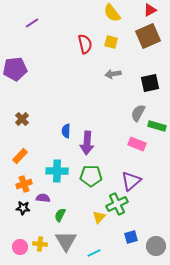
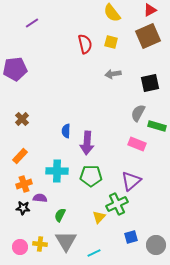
purple semicircle: moved 3 px left
gray circle: moved 1 px up
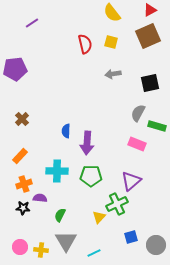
yellow cross: moved 1 px right, 6 px down
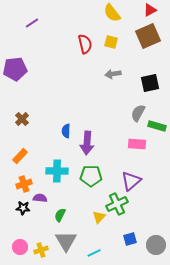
pink rectangle: rotated 18 degrees counterclockwise
blue square: moved 1 px left, 2 px down
yellow cross: rotated 24 degrees counterclockwise
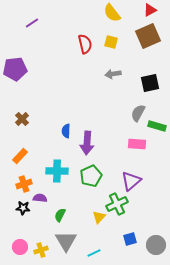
green pentagon: rotated 25 degrees counterclockwise
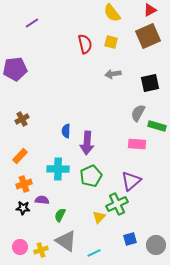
brown cross: rotated 16 degrees clockwise
cyan cross: moved 1 px right, 2 px up
purple semicircle: moved 2 px right, 2 px down
gray triangle: rotated 25 degrees counterclockwise
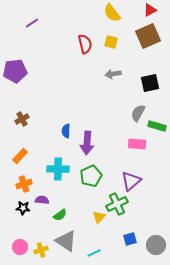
purple pentagon: moved 2 px down
green semicircle: rotated 152 degrees counterclockwise
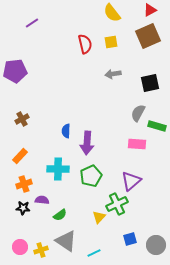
yellow square: rotated 24 degrees counterclockwise
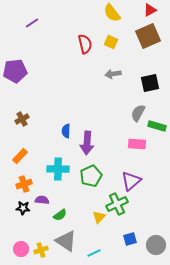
yellow square: rotated 32 degrees clockwise
pink circle: moved 1 px right, 2 px down
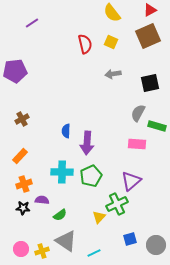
cyan cross: moved 4 px right, 3 px down
yellow cross: moved 1 px right, 1 px down
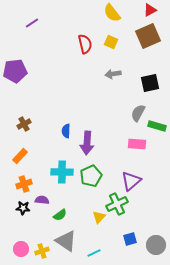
brown cross: moved 2 px right, 5 px down
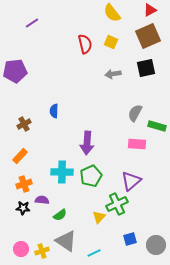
black square: moved 4 px left, 15 px up
gray semicircle: moved 3 px left
blue semicircle: moved 12 px left, 20 px up
